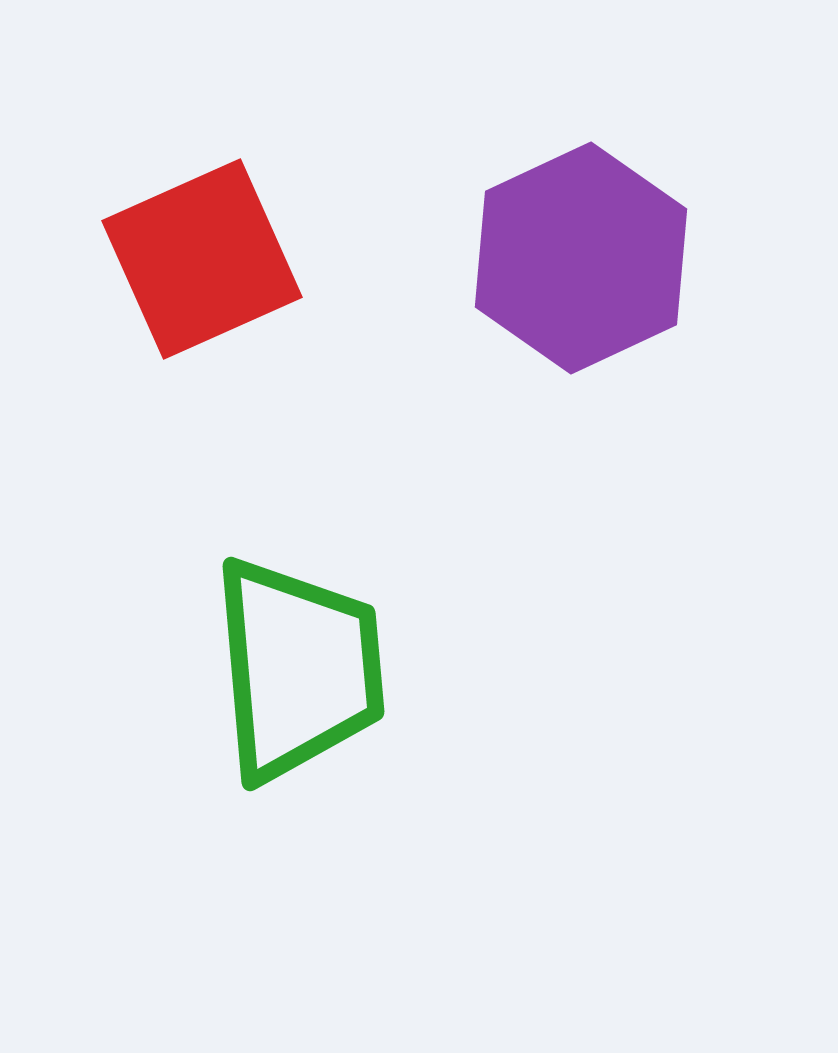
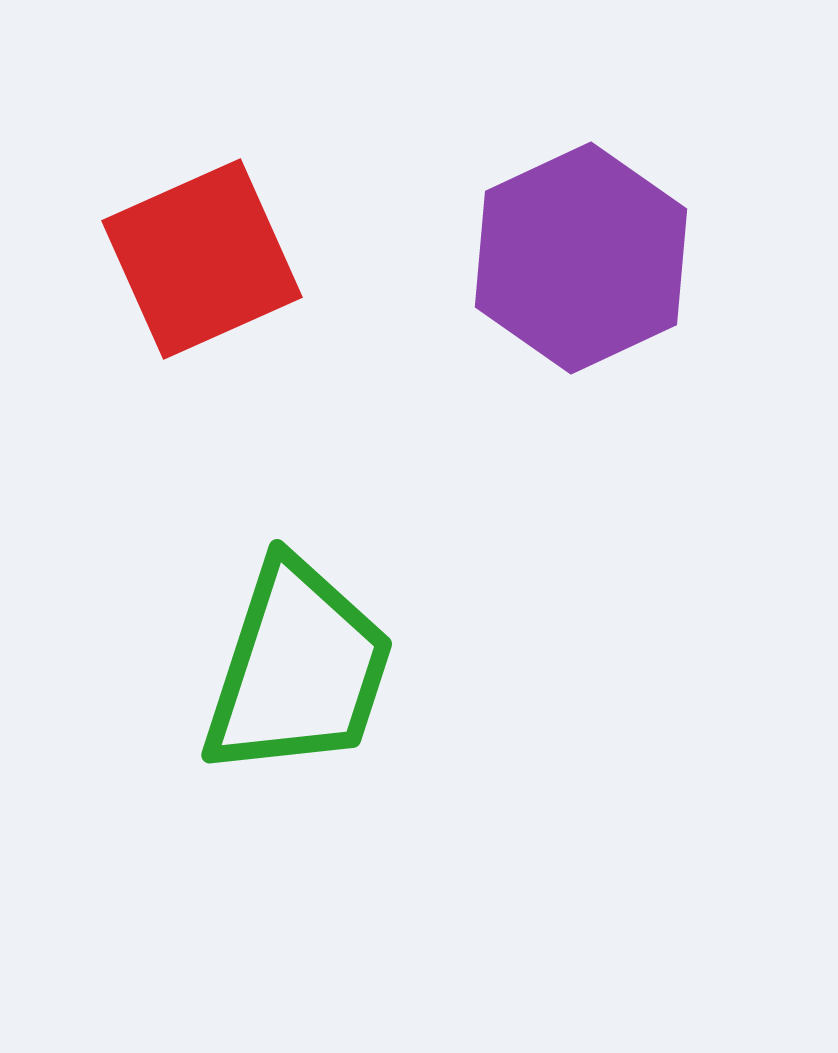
green trapezoid: rotated 23 degrees clockwise
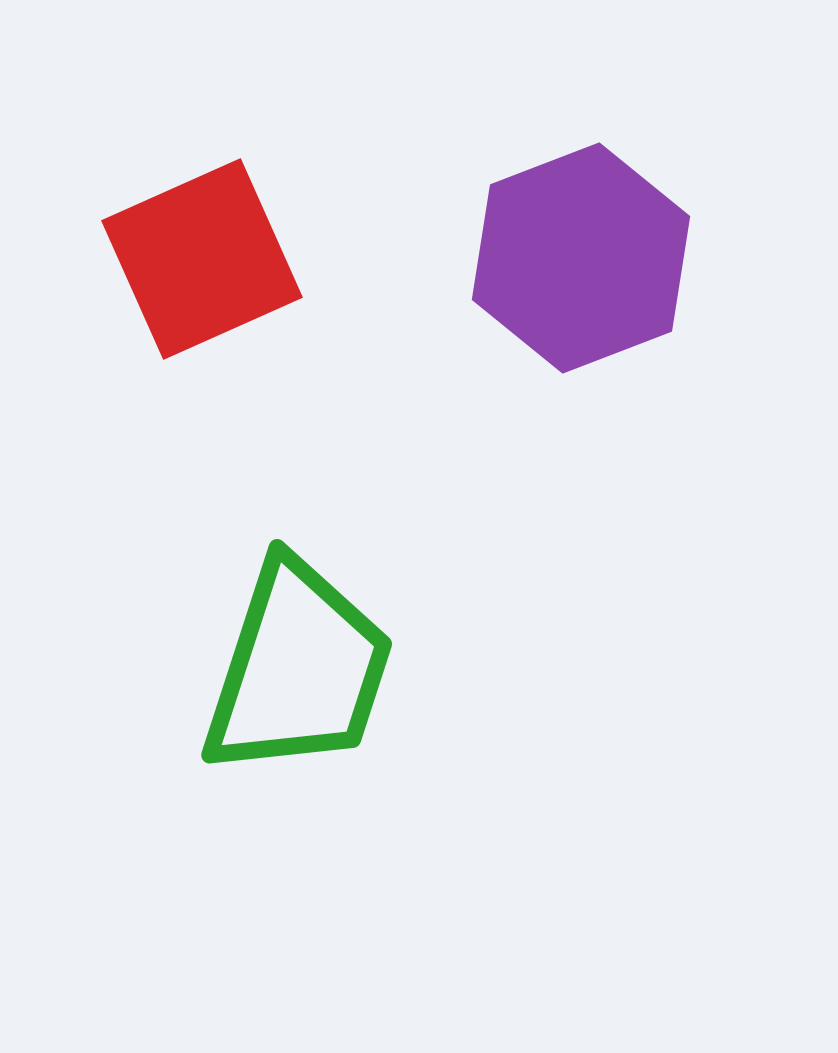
purple hexagon: rotated 4 degrees clockwise
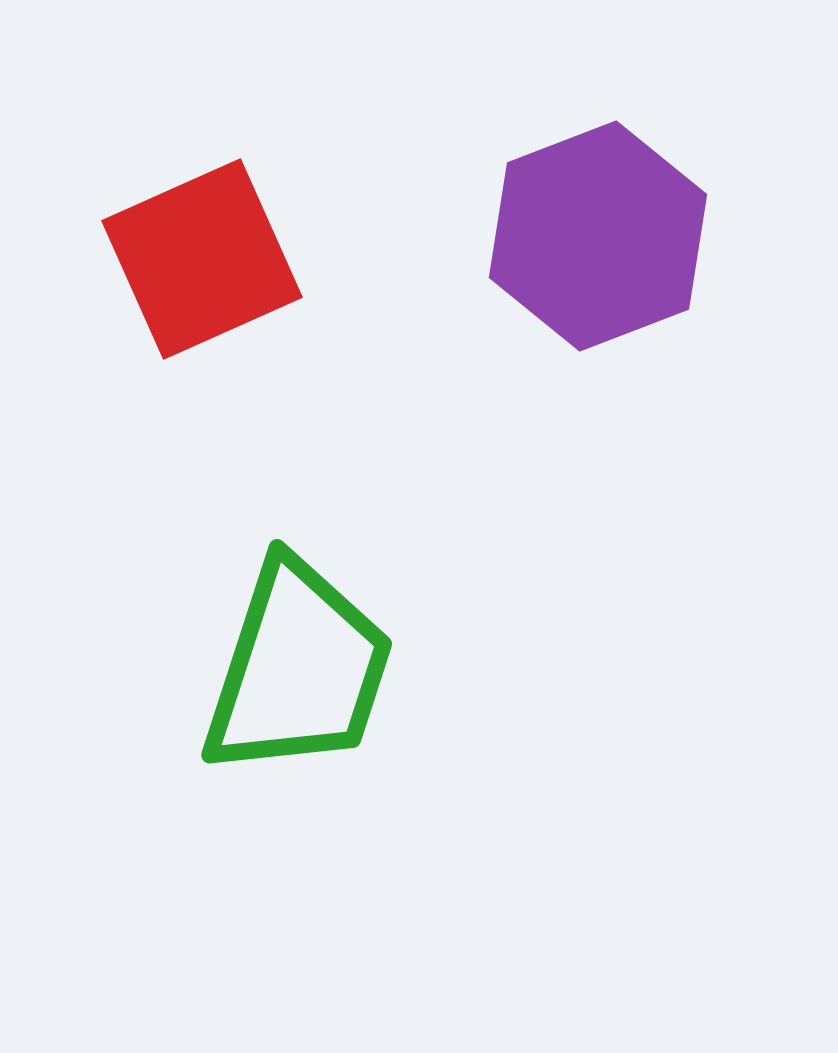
purple hexagon: moved 17 px right, 22 px up
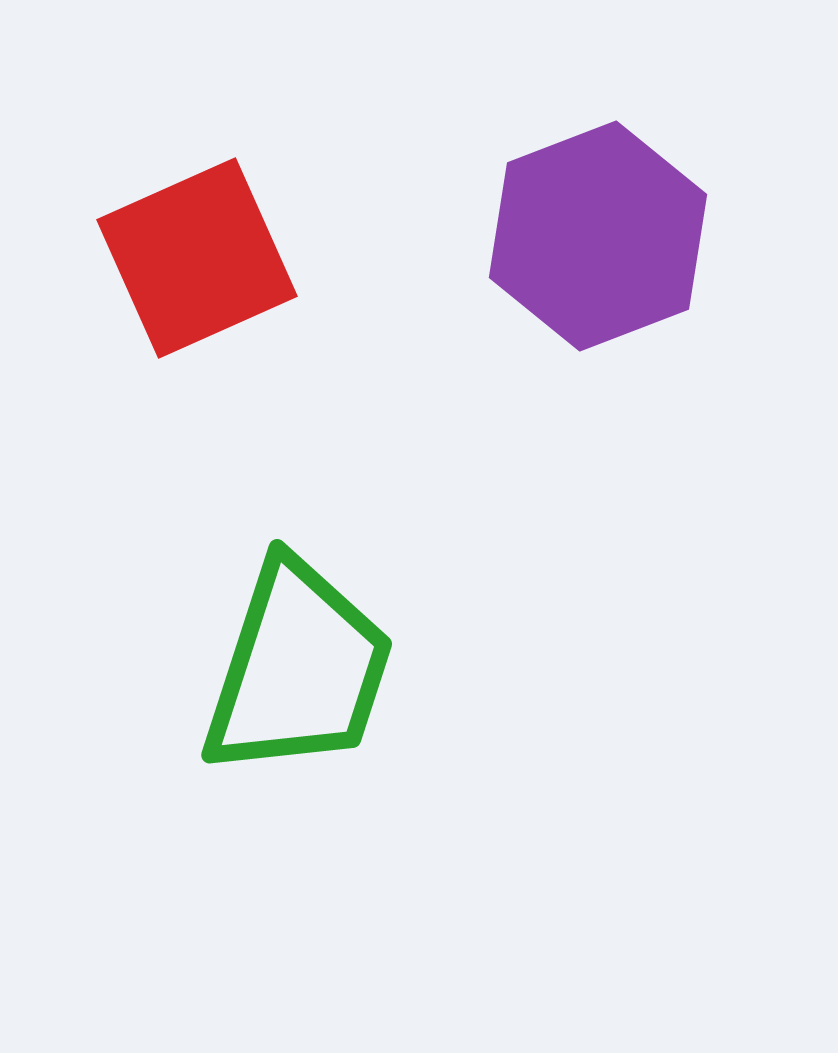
red square: moved 5 px left, 1 px up
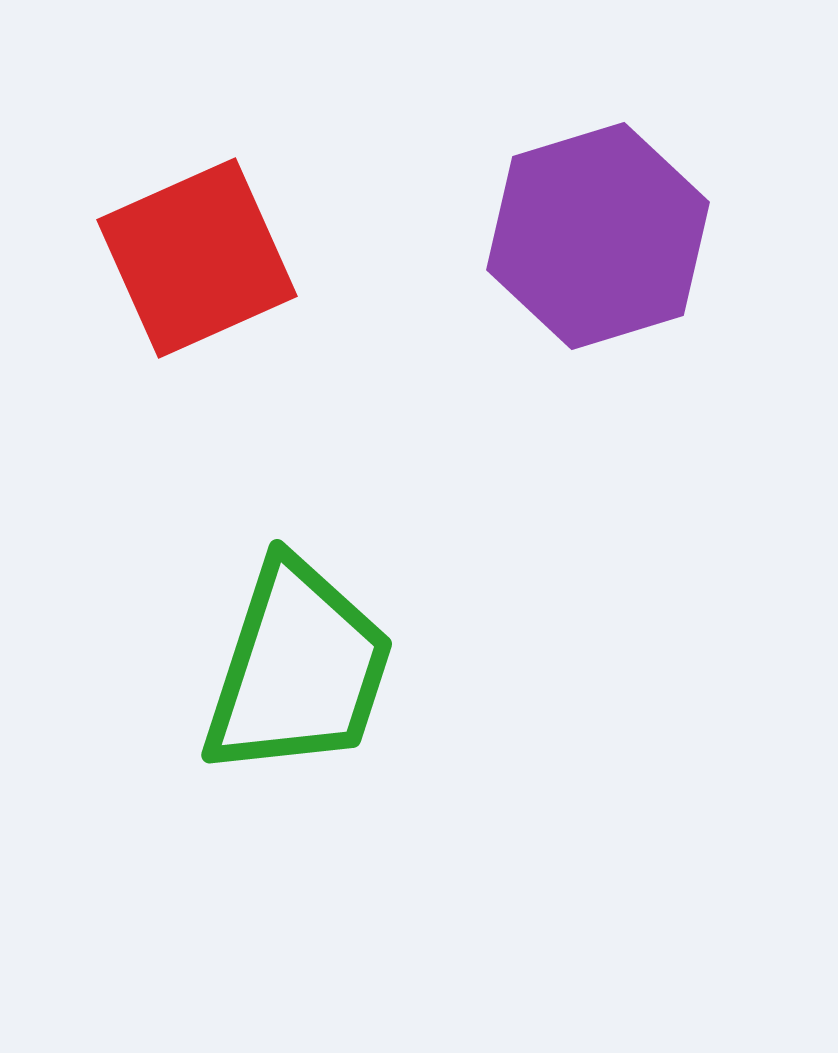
purple hexagon: rotated 4 degrees clockwise
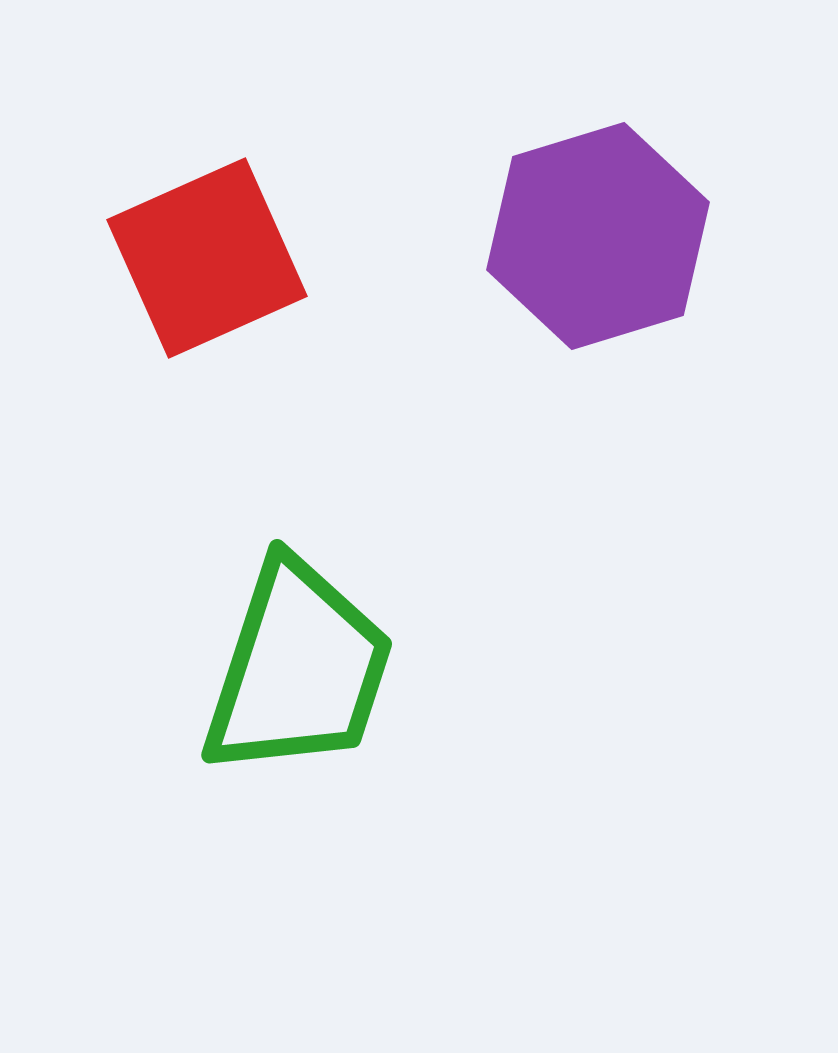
red square: moved 10 px right
